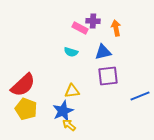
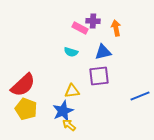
purple square: moved 9 px left
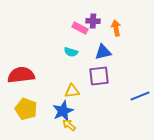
red semicircle: moved 2 px left, 10 px up; rotated 144 degrees counterclockwise
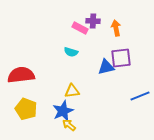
blue triangle: moved 3 px right, 15 px down
purple square: moved 22 px right, 18 px up
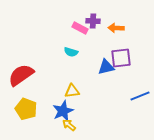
orange arrow: rotated 77 degrees counterclockwise
red semicircle: rotated 28 degrees counterclockwise
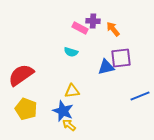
orange arrow: moved 3 px left, 1 px down; rotated 49 degrees clockwise
blue star: rotated 25 degrees counterclockwise
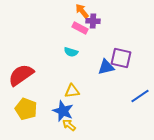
orange arrow: moved 31 px left, 18 px up
purple square: rotated 20 degrees clockwise
blue line: rotated 12 degrees counterclockwise
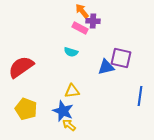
red semicircle: moved 8 px up
blue line: rotated 48 degrees counterclockwise
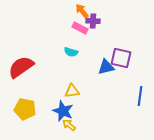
yellow pentagon: moved 1 px left; rotated 10 degrees counterclockwise
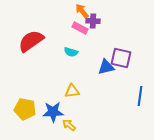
red semicircle: moved 10 px right, 26 px up
blue star: moved 10 px left, 1 px down; rotated 25 degrees counterclockwise
